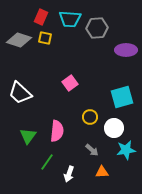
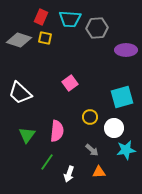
green triangle: moved 1 px left, 1 px up
orange triangle: moved 3 px left
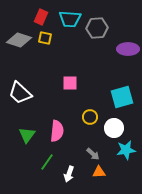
purple ellipse: moved 2 px right, 1 px up
pink square: rotated 35 degrees clockwise
gray arrow: moved 1 px right, 4 px down
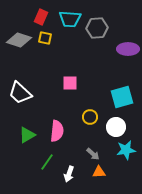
white circle: moved 2 px right, 1 px up
green triangle: rotated 24 degrees clockwise
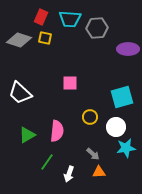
cyan star: moved 2 px up
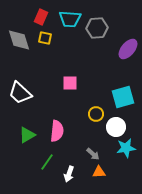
gray diamond: rotated 55 degrees clockwise
purple ellipse: rotated 50 degrees counterclockwise
cyan square: moved 1 px right
yellow circle: moved 6 px right, 3 px up
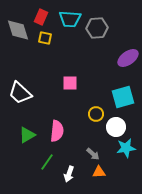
gray diamond: moved 1 px left, 10 px up
purple ellipse: moved 9 px down; rotated 15 degrees clockwise
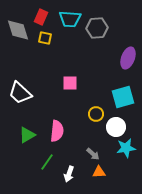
purple ellipse: rotated 35 degrees counterclockwise
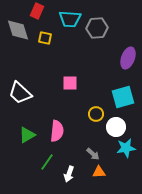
red rectangle: moved 4 px left, 6 px up
